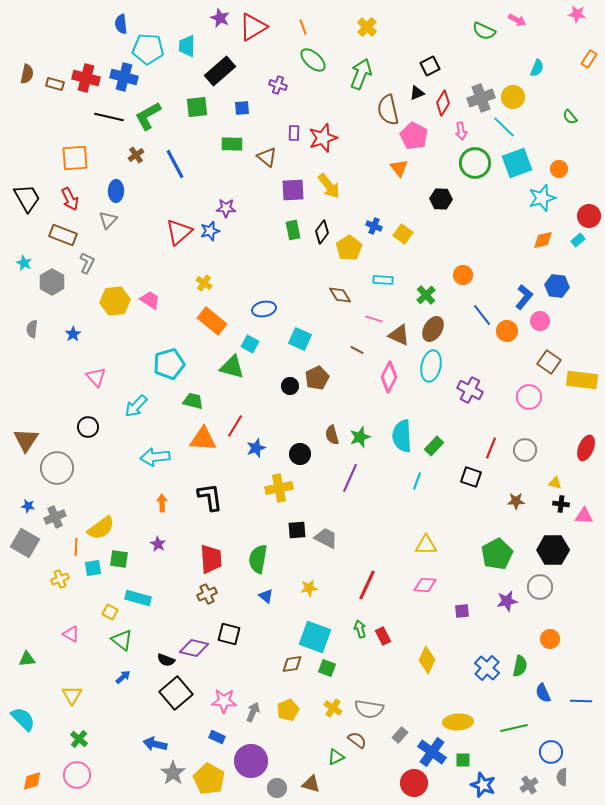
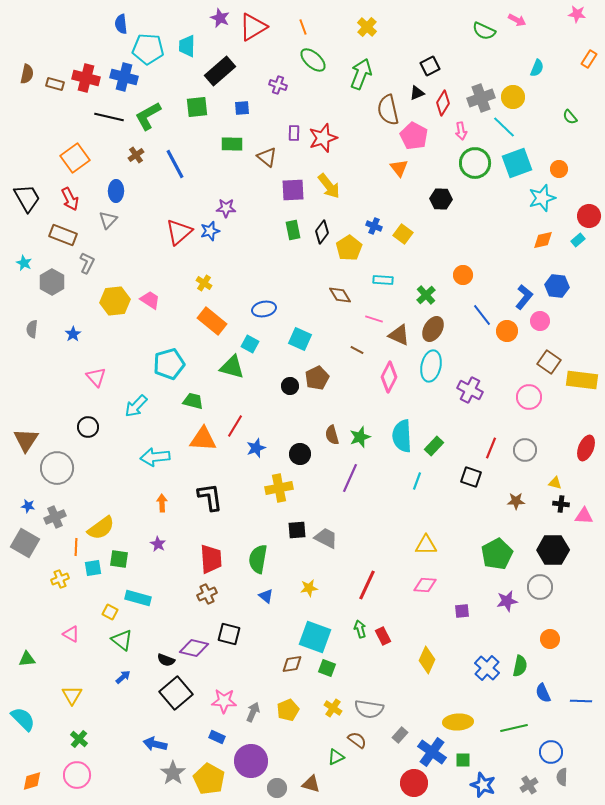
orange square at (75, 158): rotated 32 degrees counterclockwise
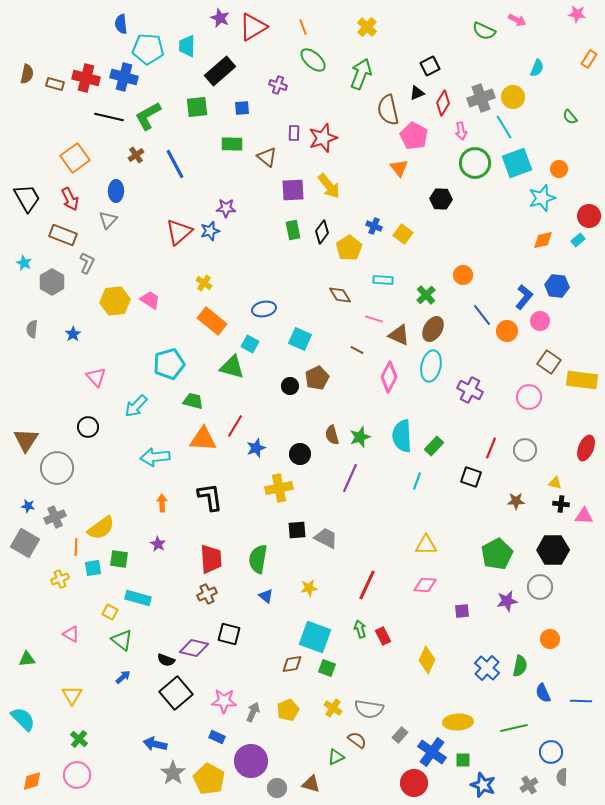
cyan line at (504, 127): rotated 15 degrees clockwise
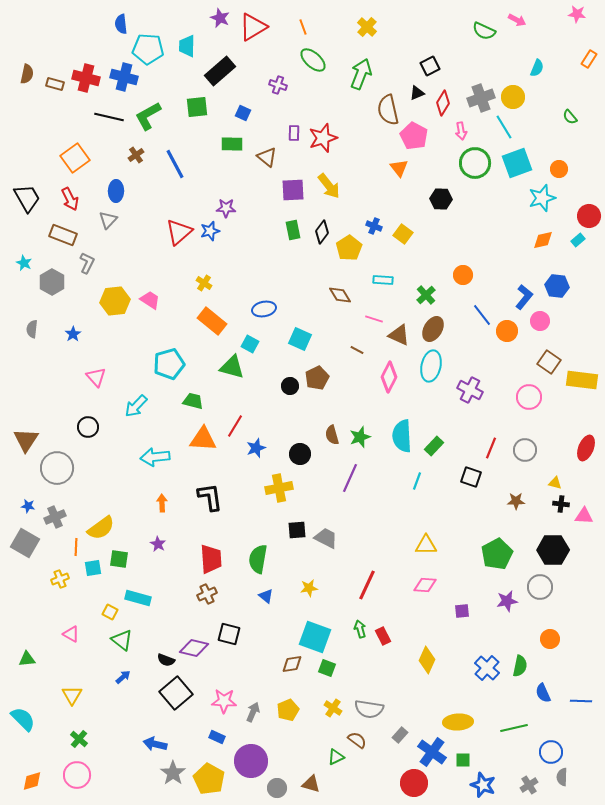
blue square at (242, 108): moved 1 px right, 5 px down; rotated 28 degrees clockwise
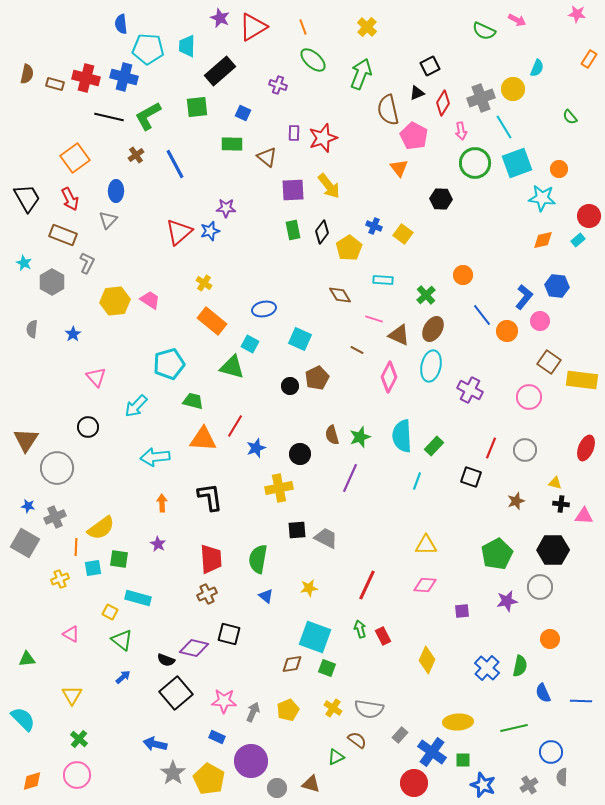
yellow circle at (513, 97): moved 8 px up
cyan star at (542, 198): rotated 24 degrees clockwise
brown star at (516, 501): rotated 18 degrees counterclockwise
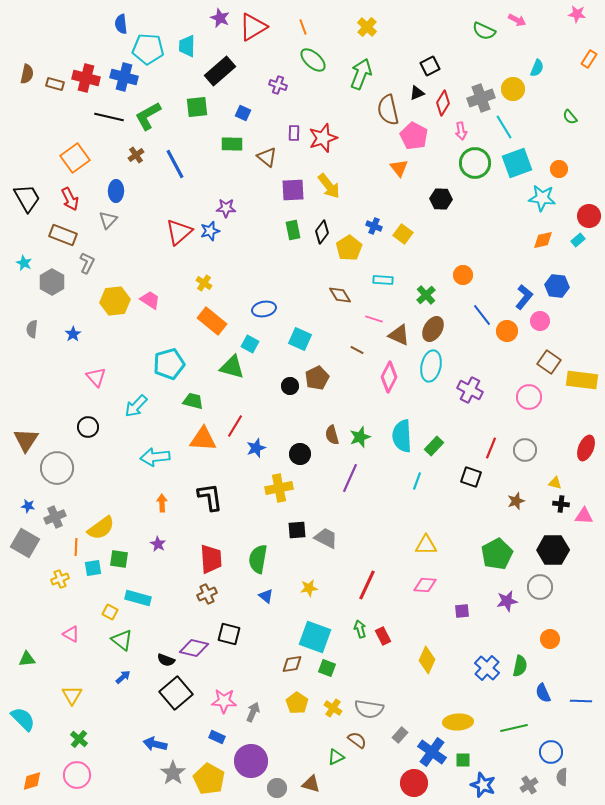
yellow pentagon at (288, 710): moved 9 px right, 7 px up; rotated 15 degrees counterclockwise
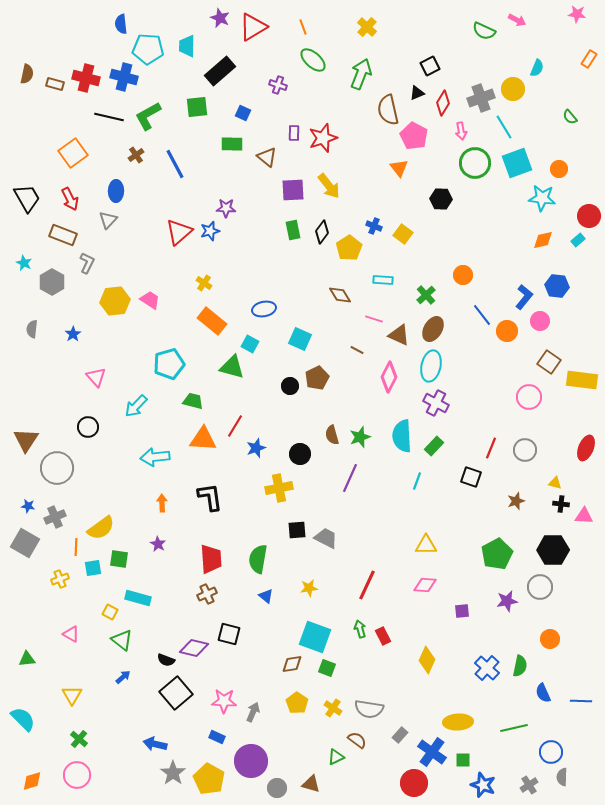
orange square at (75, 158): moved 2 px left, 5 px up
purple cross at (470, 390): moved 34 px left, 13 px down
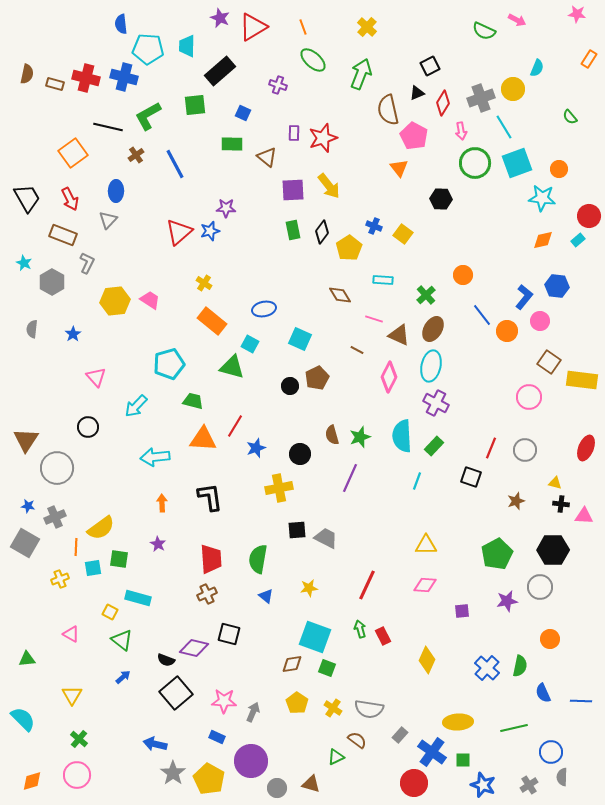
green square at (197, 107): moved 2 px left, 2 px up
black line at (109, 117): moved 1 px left, 10 px down
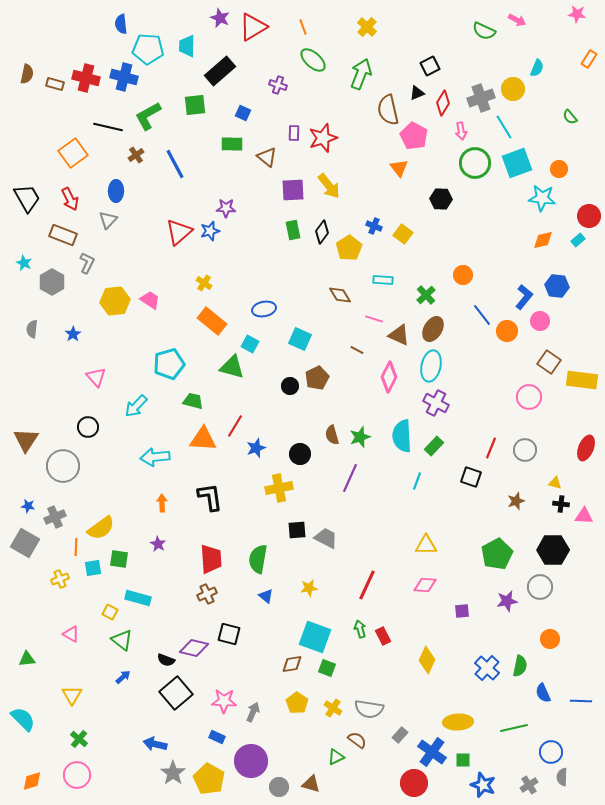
gray circle at (57, 468): moved 6 px right, 2 px up
gray circle at (277, 788): moved 2 px right, 1 px up
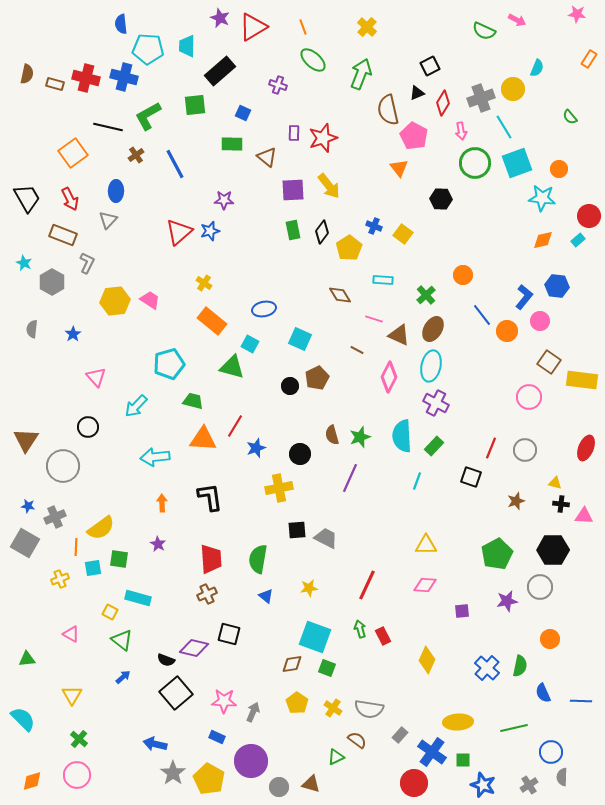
purple star at (226, 208): moved 2 px left, 8 px up
